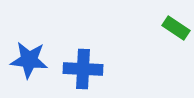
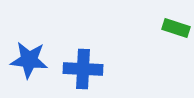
green rectangle: rotated 16 degrees counterclockwise
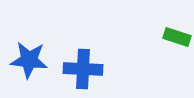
green rectangle: moved 1 px right, 9 px down
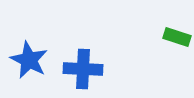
blue star: rotated 21 degrees clockwise
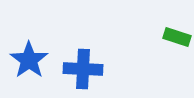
blue star: rotated 9 degrees clockwise
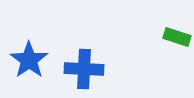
blue cross: moved 1 px right
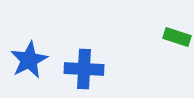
blue star: rotated 9 degrees clockwise
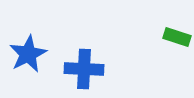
blue star: moved 1 px left, 6 px up
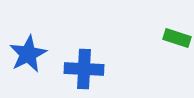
green rectangle: moved 1 px down
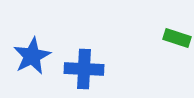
blue star: moved 4 px right, 2 px down
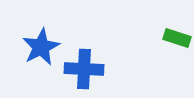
blue star: moved 9 px right, 9 px up
